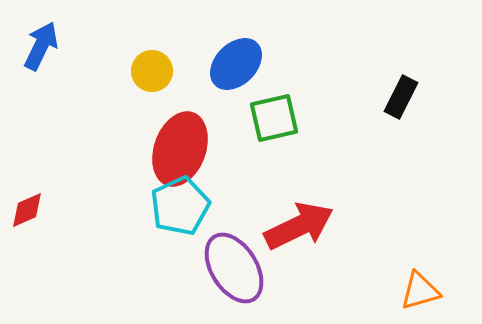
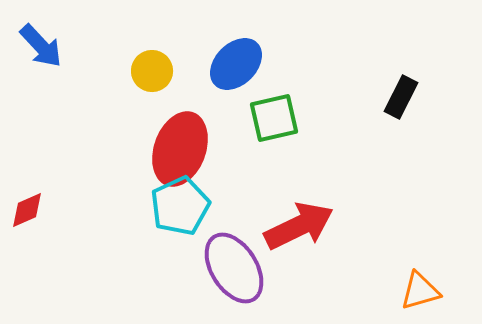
blue arrow: rotated 111 degrees clockwise
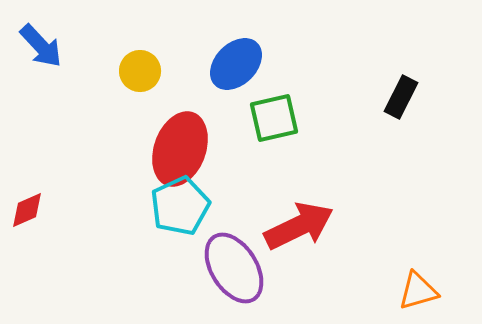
yellow circle: moved 12 px left
orange triangle: moved 2 px left
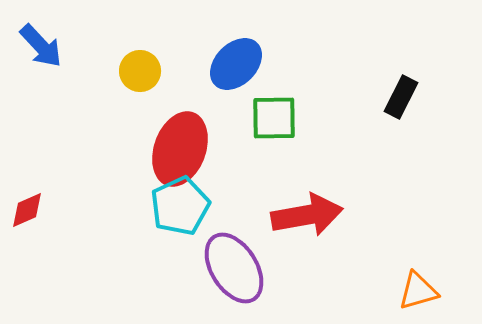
green square: rotated 12 degrees clockwise
red arrow: moved 8 px right, 11 px up; rotated 16 degrees clockwise
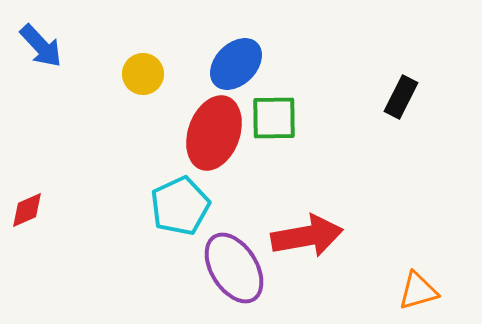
yellow circle: moved 3 px right, 3 px down
red ellipse: moved 34 px right, 16 px up
red arrow: moved 21 px down
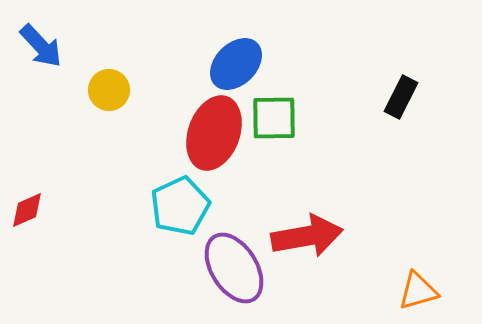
yellow circle: moved 34 px left, 16 px down
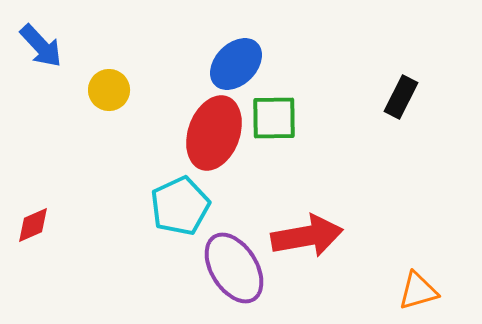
red diamond: moved 6 px right, 15 px down
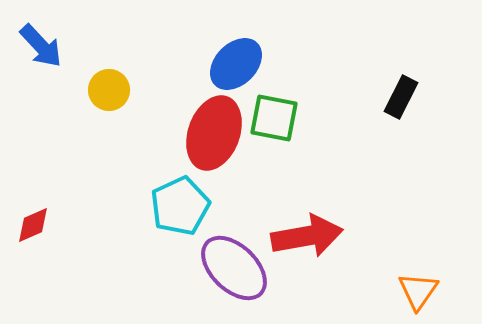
green square: rotated 12 degrees clockwise
purple ellipse: rotated 14 degrees counterclockwise
orange triangle: rotated 39 degrees counterclockwise
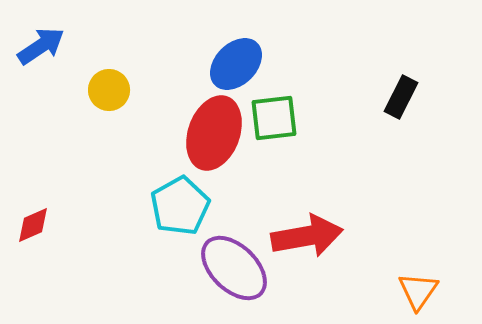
blue arrow: rotated 81 degrees counterclockwise
green square: rotated 18 degrees counterclockwise
cyan pentagon: rotated 4 degrees counterclockwise
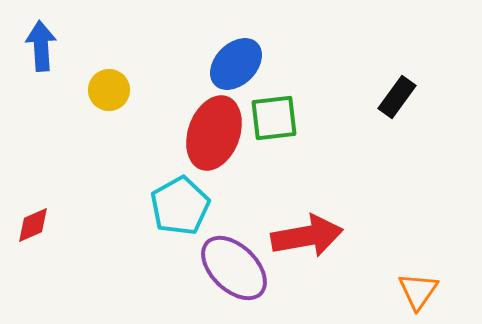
blue arrow: rotated 60 degrees counterclockwise
black rectangle: moved 4 px left; rotated 9 degrees clockwise
